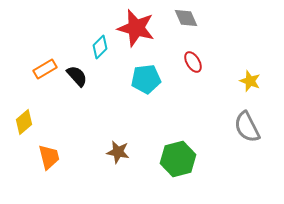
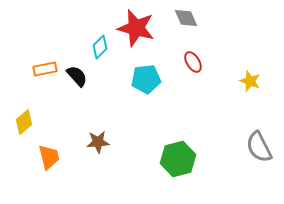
orange rectangle: rotated 20 degrees clockwise
gray semicircle: moved 12 px right, 20 px down
brown star: moved 20 px left, 10 px up; rotated 15 degrees counterclockwise
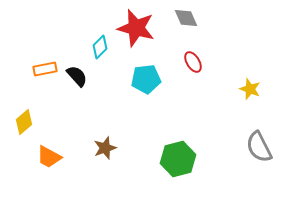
yellow star: moved 8 px down
brown star: moved 7 px right, 6 px down; rotated 15 degrees counterclockwise
orange trapezoid: rotated 132 degrees clockwise
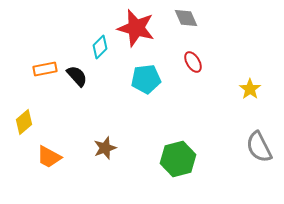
yellow star: rotated 15 degrees clockwise
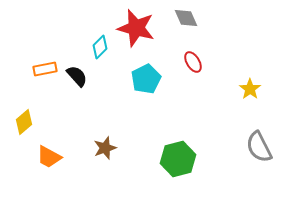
cyan pentagon: rotated 20 degrees counterclockwise
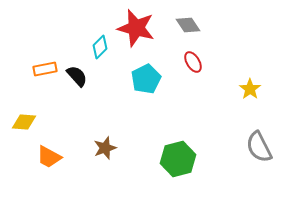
gray diamond: moved 2 px right, 7 px down; rotated 10 degrees counterclockwise
yellow diamond: rotated 45 degrees clockwise
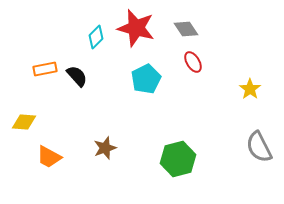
gray diamond: moved 2 px left, 4 px down
cyan diamond: moved 4 px left, 10 px up
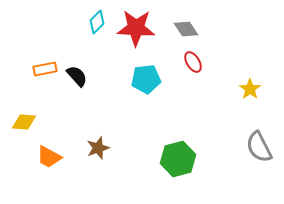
red star: rotated 12 degrees counterclockwise
cyan diamond: moved 1 px right, 15 px up
cyan pentagon: rotated 20 degrees clockwise
brown star: moved 7 px left
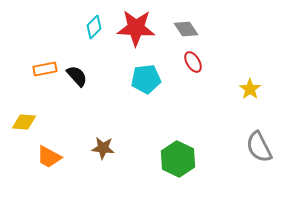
cyan diamond: moved 3 px left, 5 px down
brown star: moved 5 px right; rotated 25 degrees clockwise
green hexagon: rotated 20 degrees counterclockwise
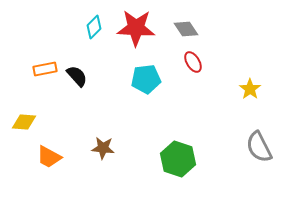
green hexagon: rotated 8 degrees counterclockwise
